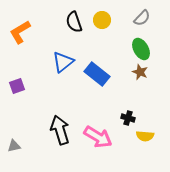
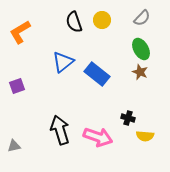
pink arrow: rotated 12 degrees counterclockwise
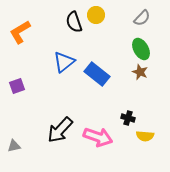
yellow circle: moved 6 px left, 5 px up
blue triangle: moved 1 px right
black arrow: rotated 120 degrees counterclockwise
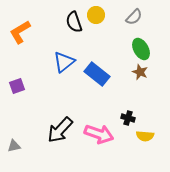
gray semicircle: moved 8 px left, 1 px up
pink arrow: moved 1 px right, 3 px up
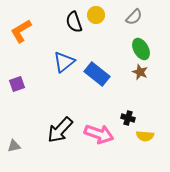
orange L-shape: moved 1 px right, 1 px up
purple square: moved 2 px up
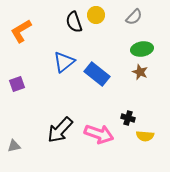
green ellipse: moved 1 px right; rotated 70 degrees counterclockwise
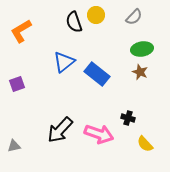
yellow semicircle: moved 8 px down; rotated 42 degrees clockwise
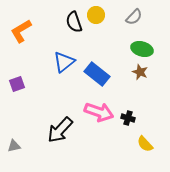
green ellipse: rotated 25 degrees clockwise
pink arrow: moved 22 px up
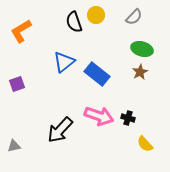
brown star: rotated 21 degrees clockwise
pink arrow: moved 4 px down
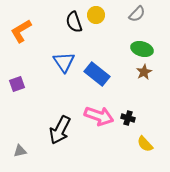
gray semicircle: moved 3 px right, 3 px up
blue triangle: rotated 25 degrees counterclockwise
brown star: moved 4 px right
black arrow: rotated 16 degrees counterclockwise
gray triangle: moved 6 px right, 5 px down
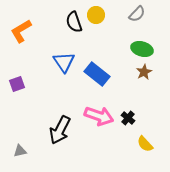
black cross: rotated 24 degrees clockwise
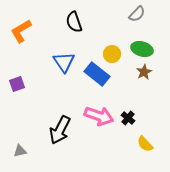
yellow circle: moved 16 px right, 39 px down
